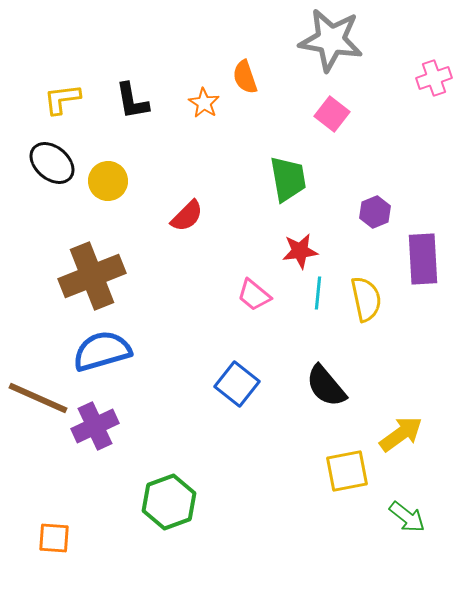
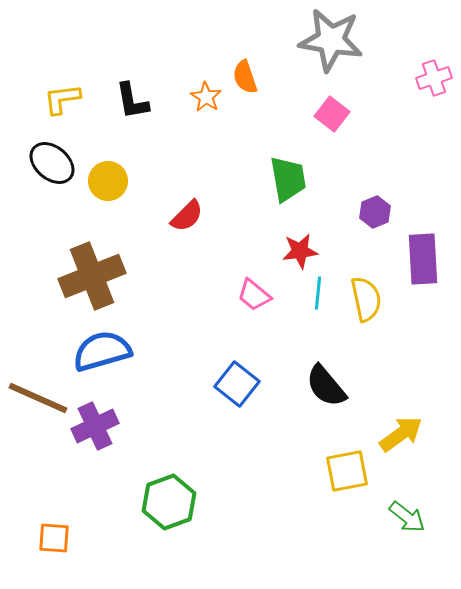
orange star: moved 2 px right, 6 px up
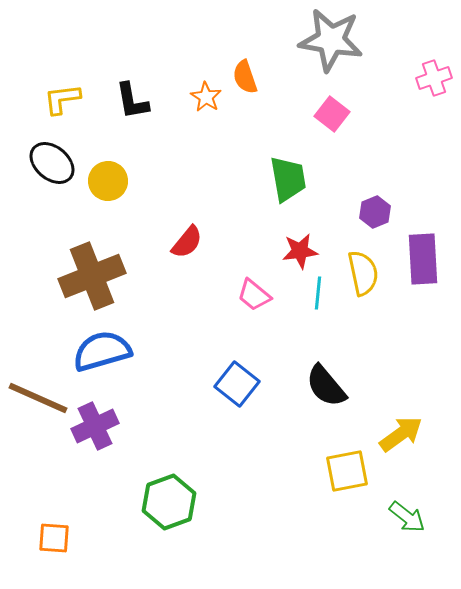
red semicircle: moved 26 px down; rotated 6 degrees counterclockwise
yellow semicircle: moved 3 px left, 26 px up
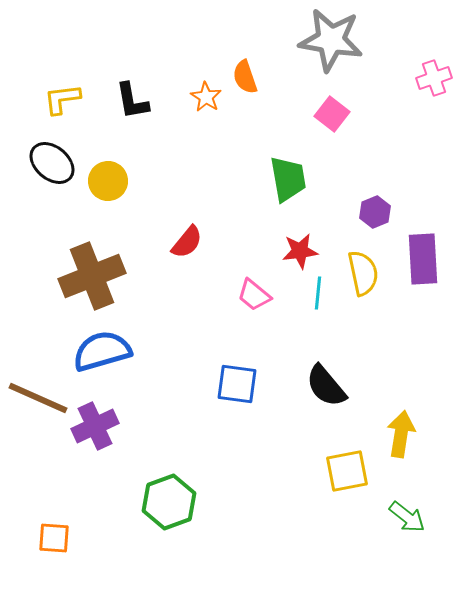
blue square: rotated 30 degrees counterclockwise
yellow arrow: rotated 45 degrees counterclockwise
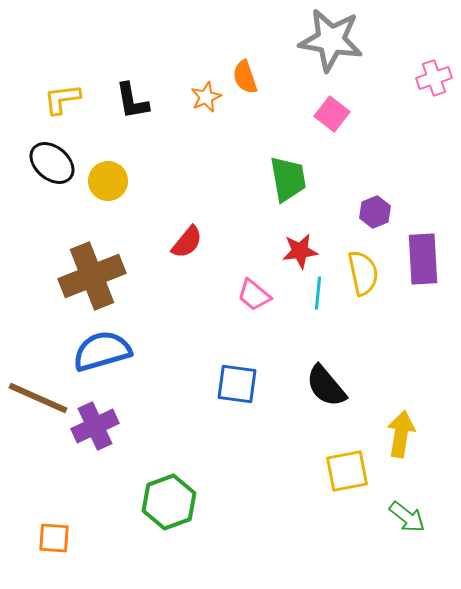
orange star: rotated 16 degrees clockwise
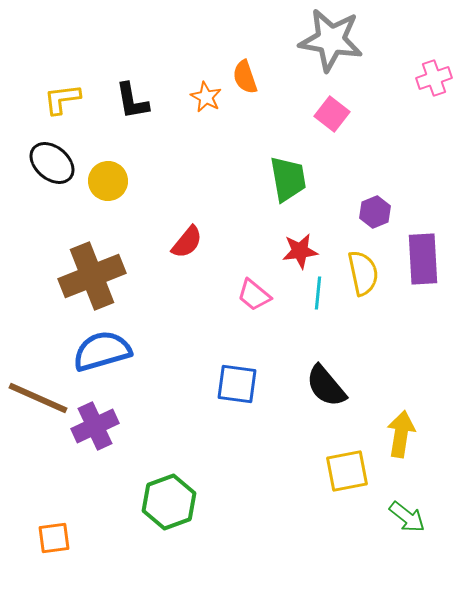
orange star: rotated 20 degrees counterclockwise
orange square: rotated 12 degrees counterclockwise
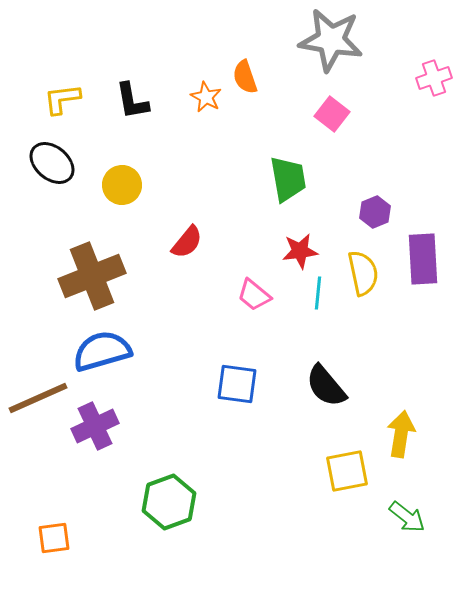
yellow circle: moved 14 px right, 4 px down
brown line: rotated 48 degrees counterclockwise
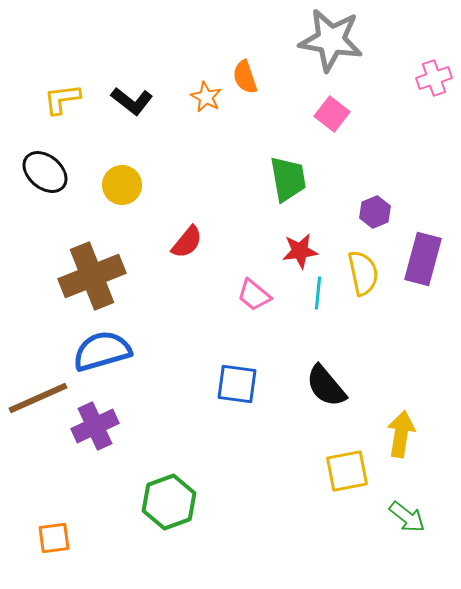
black L-shape: rotated 42 degrees counterclockwise
black ellipse: moved 7 px left, 9 px down
purple rectangle: rotated 18 degrees clockwise
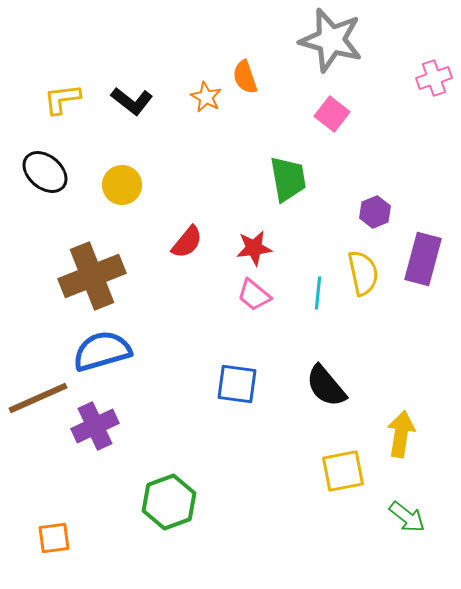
gray star: rotated 6 degrees clockwise
red star: moved 46 px left, 3 px up
yellow square: moved 4 px left
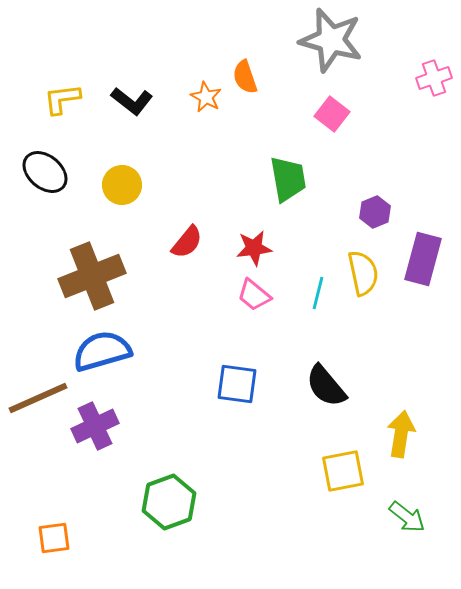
cyan line: rotated 8 degrees clockwise
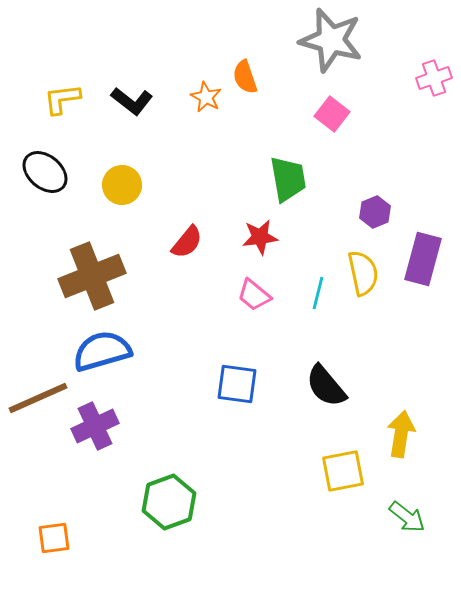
red star: moved 6 px right, 11 px up
